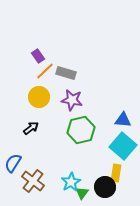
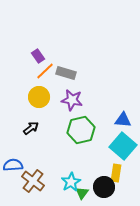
blue semicircle: moved 2 px down; rotated 54 degrees clockwise
black circle: moved 1 px left
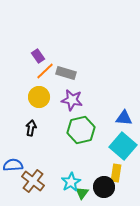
blue triangle: moved 1 px right, 2 px up
black arrow: rotated 42 degrees counterclockwise
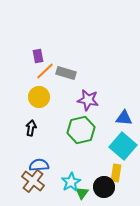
purple rectangle: rotated 24 degrees clockwise
purple star: moved 16 px right
blue semicircle: moved 26 px right
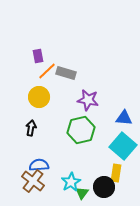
orange line: moved 2 px right
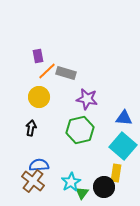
purple star: moved 1 px left, 1 px up
green hexagon: moved 1 px left
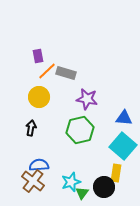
cyan star: rotated 12 degrees clockwise
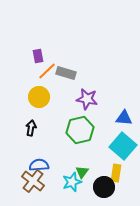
cyan star: moved 1 px right
green triangle: moved 21 px up
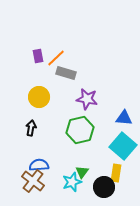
orange line: moved 9 px right, 13 px up
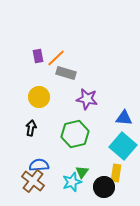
green hexagon: moved 5 px left, 4 px down
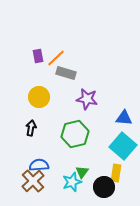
brown cross: rotated 10 degrees clockwise
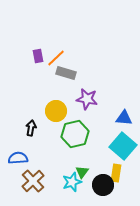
yellow circle: moved 17 px right, 14 px down
blue semicircle: moved 21 px left, 7 px up
black circle: moved 1 px left, 2 px up
